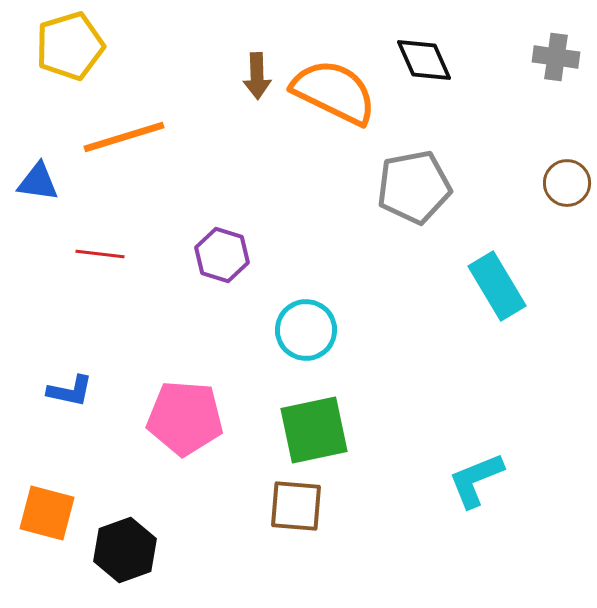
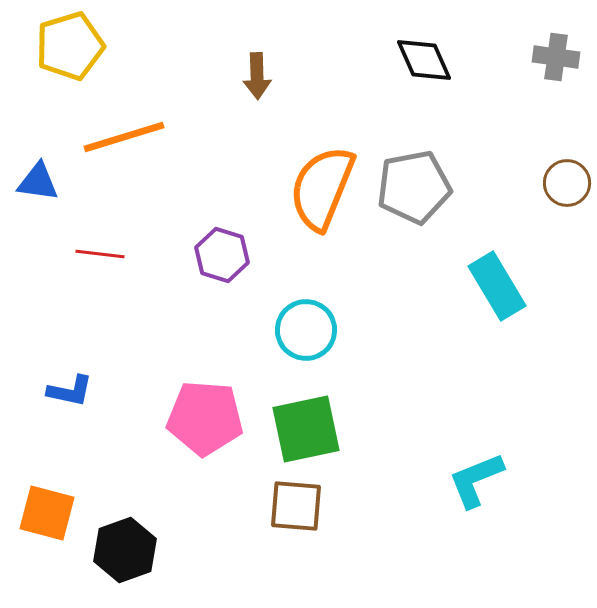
orange semicircle: moved 12 px left, 96 px down; rotated 94 degrees counterclockwise
pink pentagon: moved 20 px right
green square: moved 8 px left, 1 px up
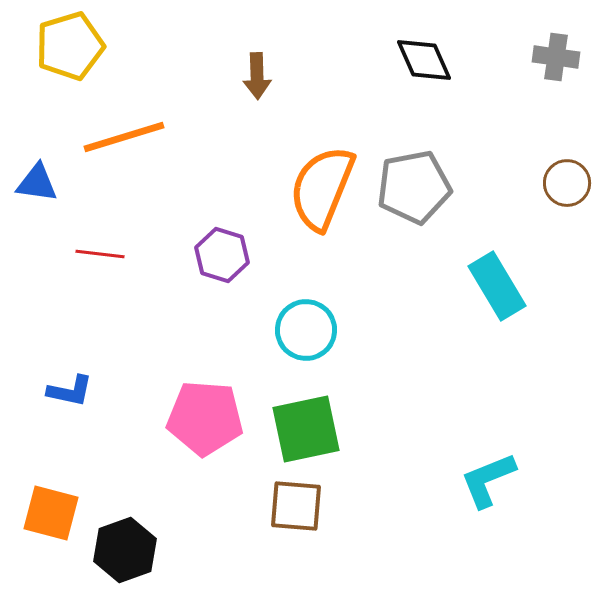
blue triangle: moved 1 px left, 1 px down
cyan L-shape: moved 12 px right
orange square: moved 4 px right
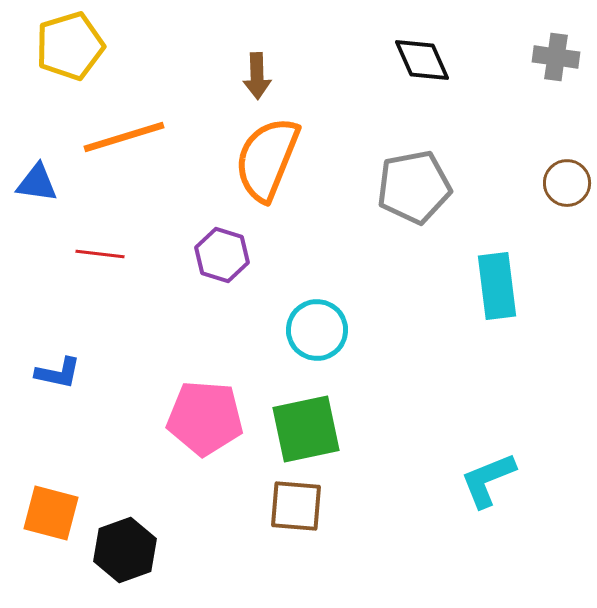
black diamond: moved 2 px left
orange semicircle: moved 55 px left, 29 px up
cyan rectangle: rotated 24 degrees clockwise
cyan circle: moved 11 px right
blue L-shape: moved 12 px left, 18 px up
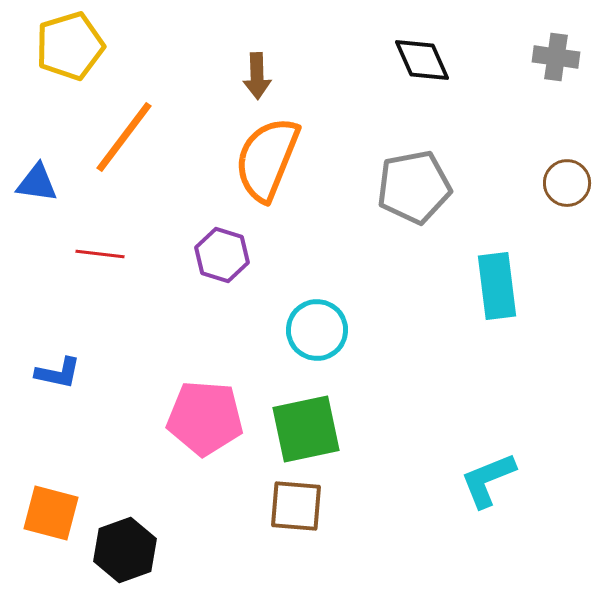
orange line: rotated 36 degrees counterclockwise
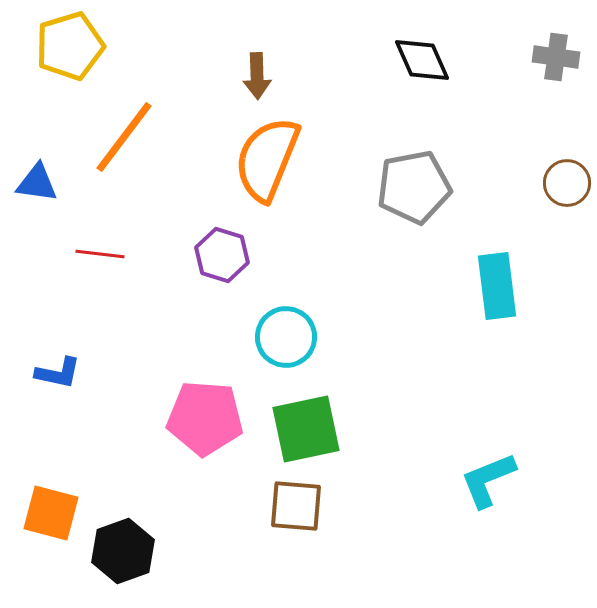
cyan circle: moved 31 px left, 7 px down
black hexagon: moved 2 px left, 1 px down
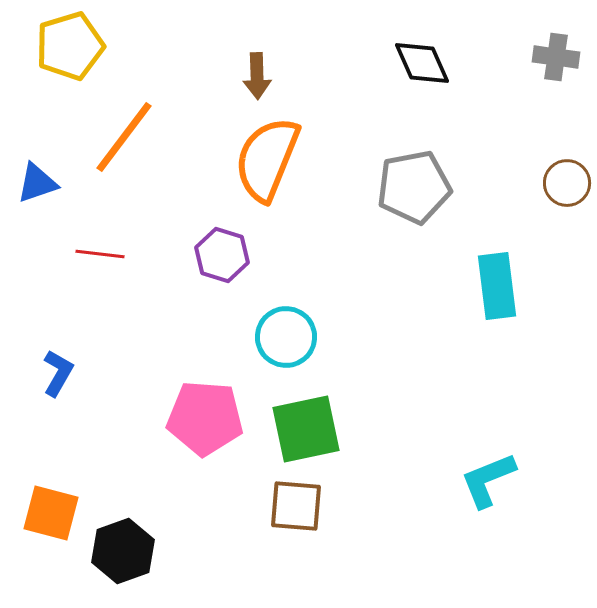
black diamond: moved 3 px down
blue triangle: rotated 27 degrees counterclockwise
blue L-shape: rotated 72 degrees counterclockwise
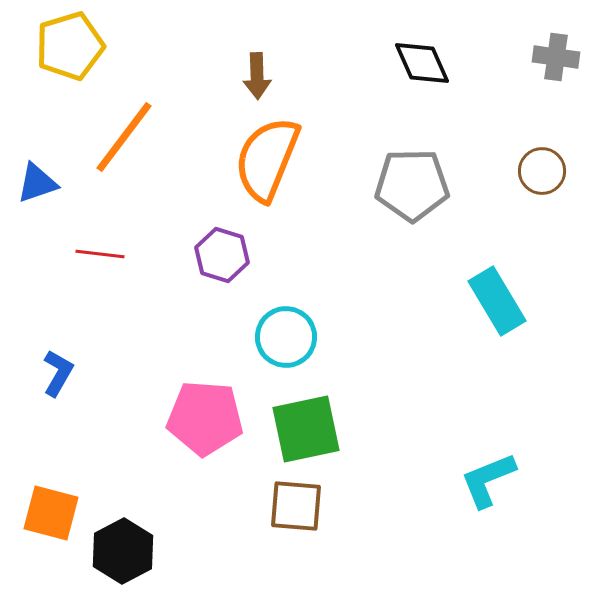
brown circle: moved 25 px left, 12 px up
gray pentagon: moved 2 px left, 2 px up; rotated 10 degrees clockwise
cyan rectangle: moved 15 px down; rotated 24 degrees counterclockwise
black hexagon: rotated 8 degrees counterclockwise
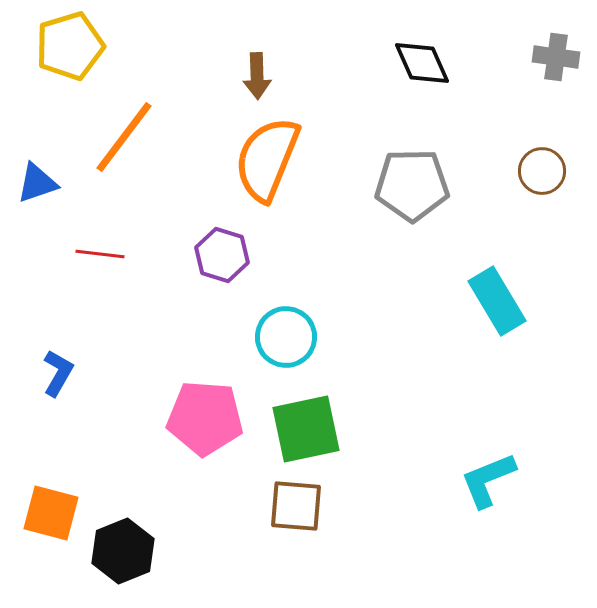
black hexagon: rotated 6 degrees clockwise
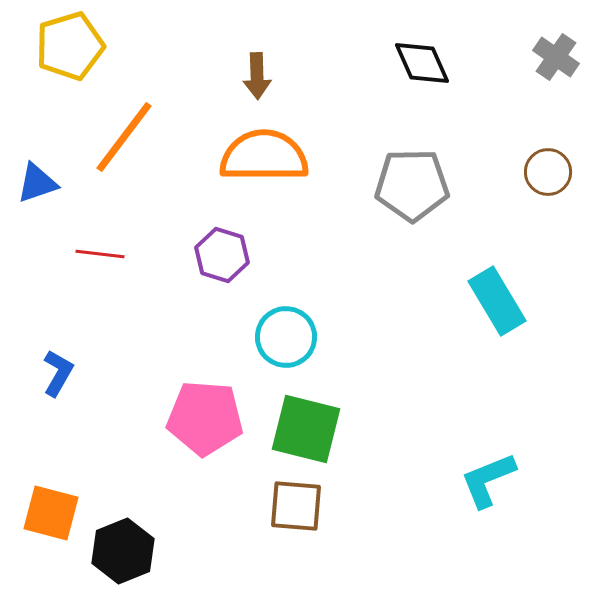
gray cross: rotated 27 degrees clockwise
orange semicircle: moved 3 px left, 3 px up; rotated 68 degrees clockwise
brown circle: moved 6 px right, 1 px down
green square: rotated 26 degrees clockwise
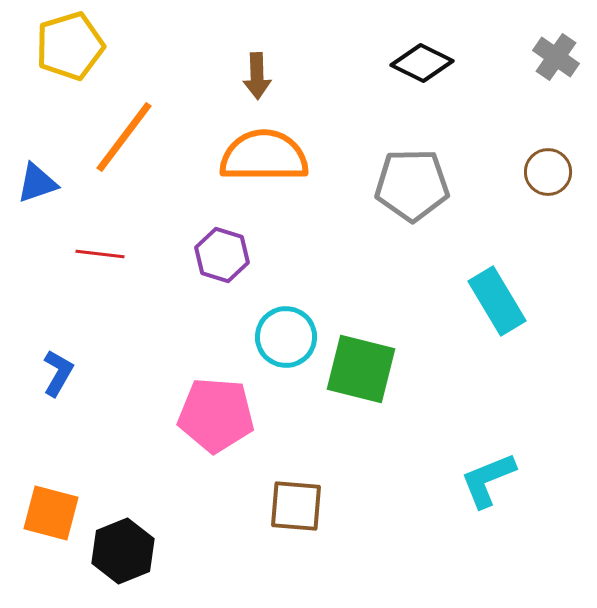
black diamond: rotated 40 degrees counterclockwise
pink pentagon: moved 11 px right, 3 px up
green square: moved 55 px right, 60 px up
